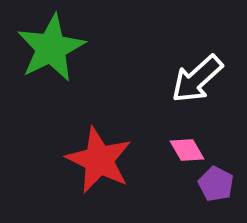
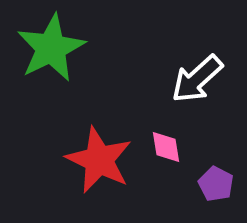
pink diamond: moved 21 px left, 3 px up; rotated 21 degrees clockwise
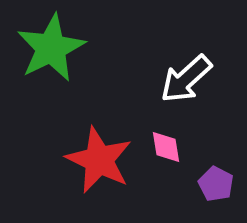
white arrow: moved 11 px left
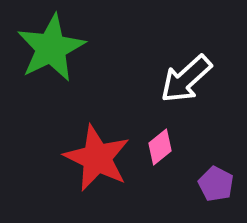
pink diamond: moved 6 px left; rotated 60 degrees clockwise
red star: moved 2 px left, 2 px up
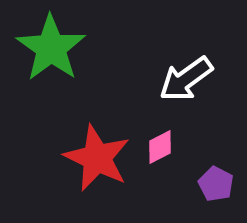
green star: rotated 10 degrees counterclockwise
white arrow: rotated 6 degrees clockwise
pink diamond: rotated 12 degrees clockwise
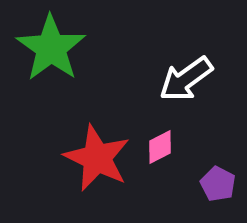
purple pentagon: moved 2 px right
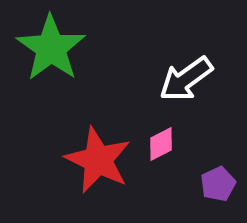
pink diamond: moved 1 px right, 3 px up
red star: moved 1 px right, 2 px down
purple pentagon: rotated 20 degrees clockwise
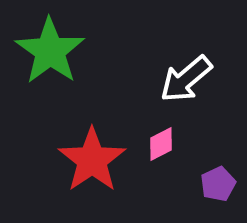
green star: moved 1 px left, 3 px down
white arrow: rotated 4 degrees counterclockwise
red star: moved 6 px left; rotated 12 degrees clockwise
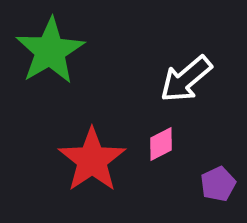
green star: rotated 6 degrees clockwise
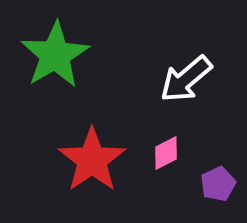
green star: moved 5 px right, 4 px down
pink diamond: moved 5 px right, 9 px down
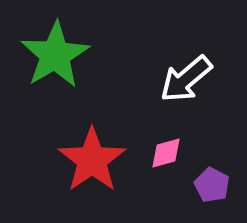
pink diamond: rotated 12 degrees clockwise
purple pentagon: moved 6 px left, 1 px down; rotated 20 degrees counterclockwise
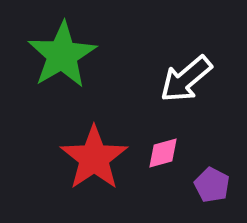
green star: moved 7 px right
pink diamond: moved 3 px left
red star: moved 2 px right, 2 px up
